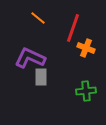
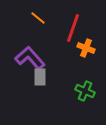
purple L-shape: rotated 24 degrees clockwise
gray rectangle: moved 1 px left
green cross: moved 1 px left; rotated 30 degrees clockwise
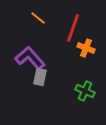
gray rectangle: rotated 12 degrees clockwise
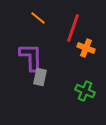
purple L-shape: moved 1 px right, 1 px up; rotated 40 degrees clockwise
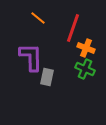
gray rectangle: moved 7 px right
green cross: moved 22 px up
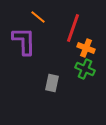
orange line: moved 1 px up
purple L-shape: moved 7 px left, 16 px up
gray rectangle: moved 5 px right, 6 px down
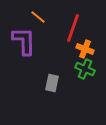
orange cross: moved 1 px left, 1 px down
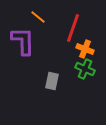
purple L-shape: moved 1 px left
gray rectangle: moved 2 px up
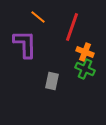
red line: moved 1 px left, 1 px up
purple L-shape: moved 2 px right, 3 px down
orange cross: moved 3 px down
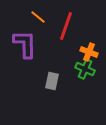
red line: moved 6 px left, 1 px up
orange cross: moved 4 px right
